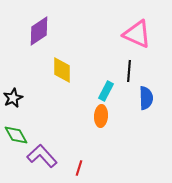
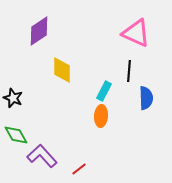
pink triangle: moved 1 px left, 1 px up
cyan rectangle: moved 2 px left
black star: rotated 24 degrees counterclockwise
red line: moved 1 px down; rotated 35 degrees clockwise
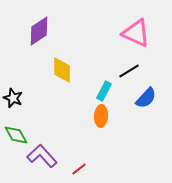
black line: rotated 55 degrees clockwise
blue semicircle: rotated 45 degrees clockwise
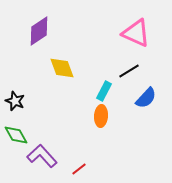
yellow diamond: moved 2 px up; rotated 20 degrees counterclockwise
black star: moved 2 px right, 3 px down
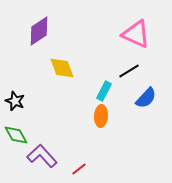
pink triangle: moved 1 px down
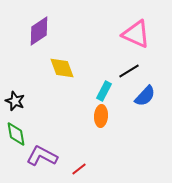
blue semicircle: moved 1 px left, 2 px up
green diamond: moved 1 px up; rotated 20 degrees clockwise
purple L-shape: rotated 20 degrees counterclockwise
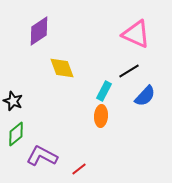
black star: moved 2 px left
green diamond: rotated 60 degrees clockwise
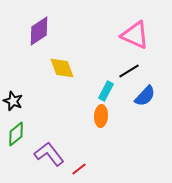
pink triangle: moved 1 px left, 1 px down
cyan rectangle: moved 2 px right
purple L-shape: moved 7 px right, 2 px up; rotated 24 degrees clockwise
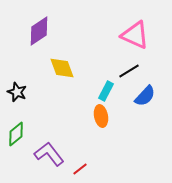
black star: moved 4 px right, 9 px up
orange ellipse: rotated 15 degrees counterclockwise
red line: moved 1 px right
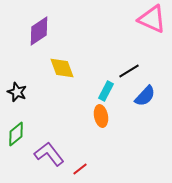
pink triangle: moved 17 px right, 16 px up
